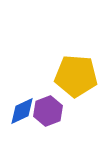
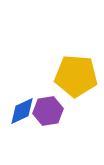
purple hexagon: rotated 12 degrees clockwise
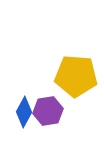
blue diamond: moved 2 px right, 1 px down; rotated 36 degrees counterclockwise
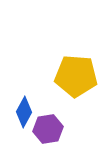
purple hexagon: moved 18 px down
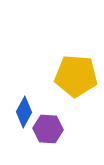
purple hexagon: rotated 12 degrees clockwise
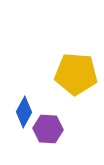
yellow pentagon: moved 2 px up
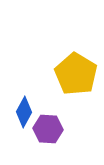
yellow pentagon: rotated 27 degrees clockwise
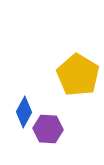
yellow pentagon: moved 2 px right, 1 px down
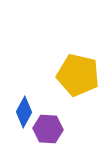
yellow pentagon: rotated 18 degrees counterclockwise
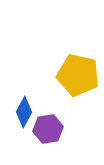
purple hexagon: rotated 12 degrees counterclockwise
